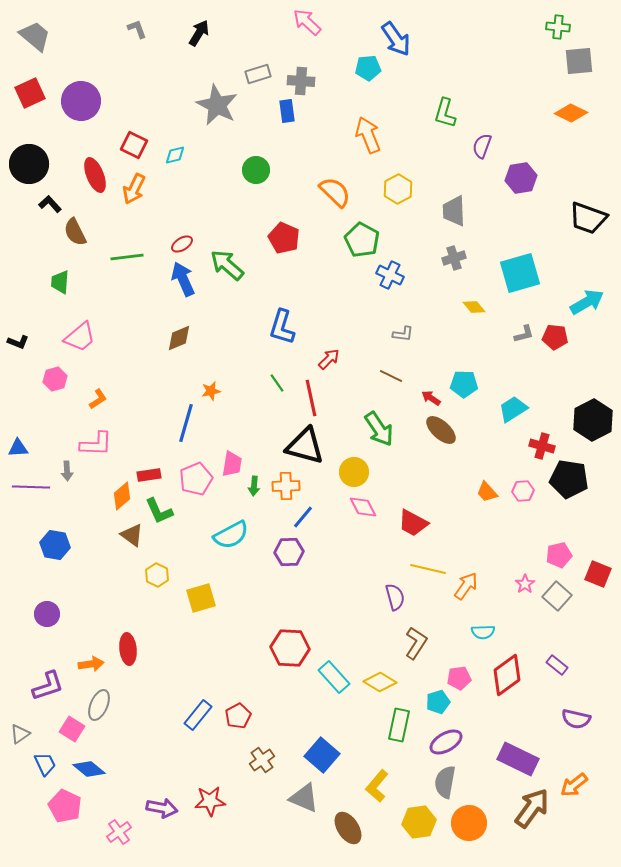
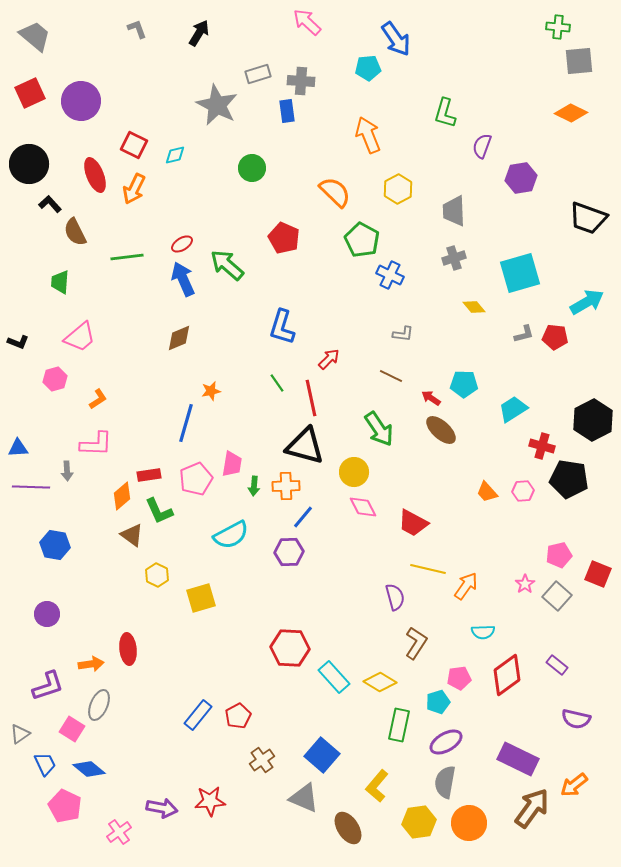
green circle at (256, 170): moved 4 px left, 2 px up
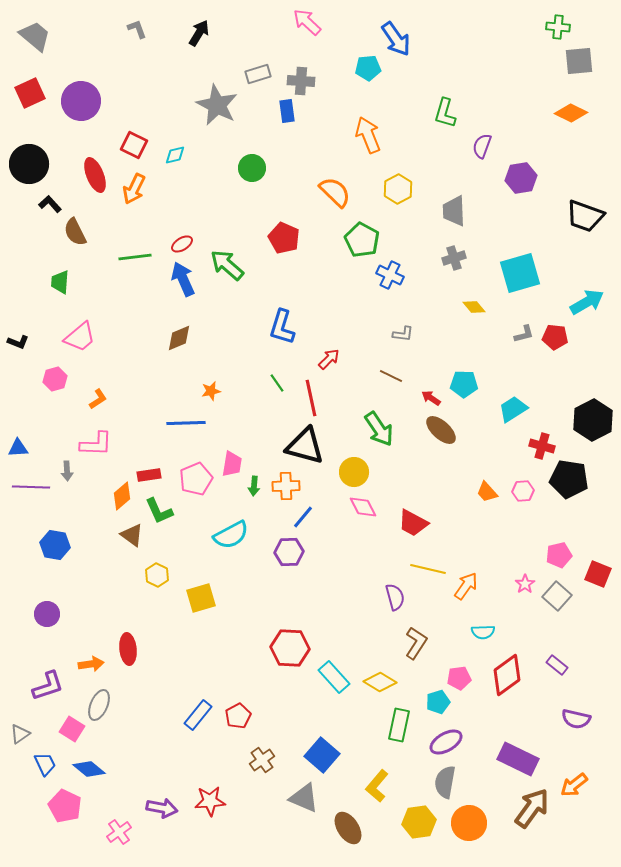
black trapezoid at (588, 218): moved 3 px left, 2 px up
green line at (127, 257): moved 8 px right
blue line at (186, 423): rotated 72 degrees clockwise
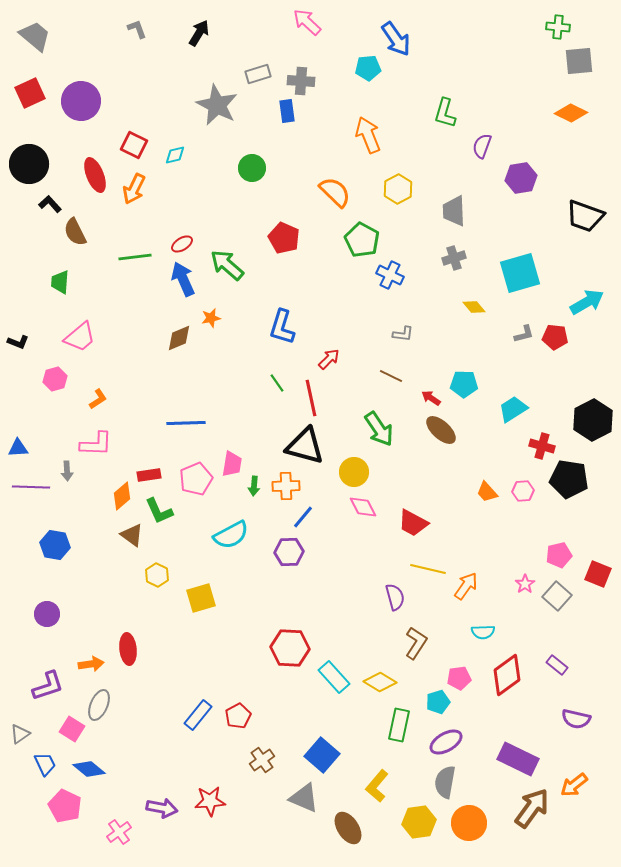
orange star at (211, 391): moved 73 px up
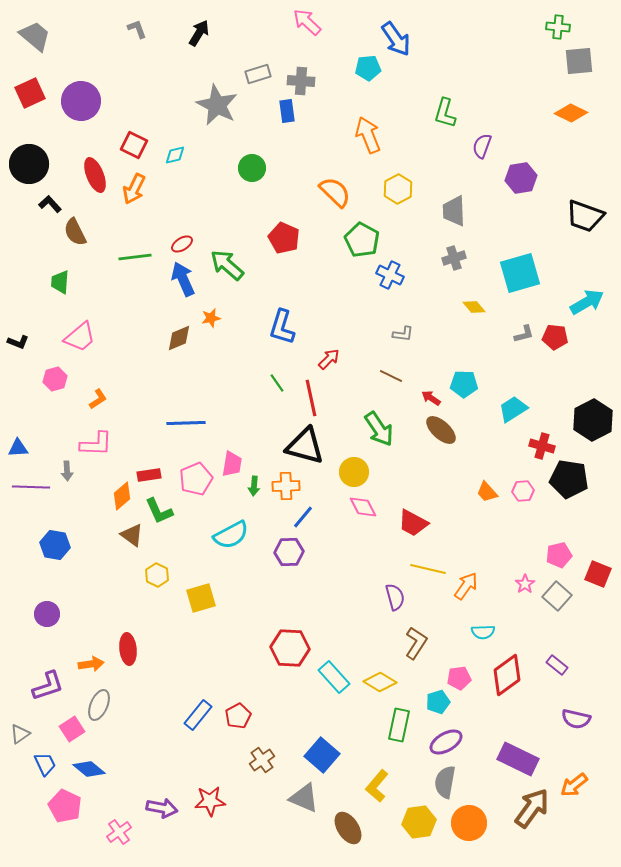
pink square at (72, 729): rotated 25 degrees clockwise
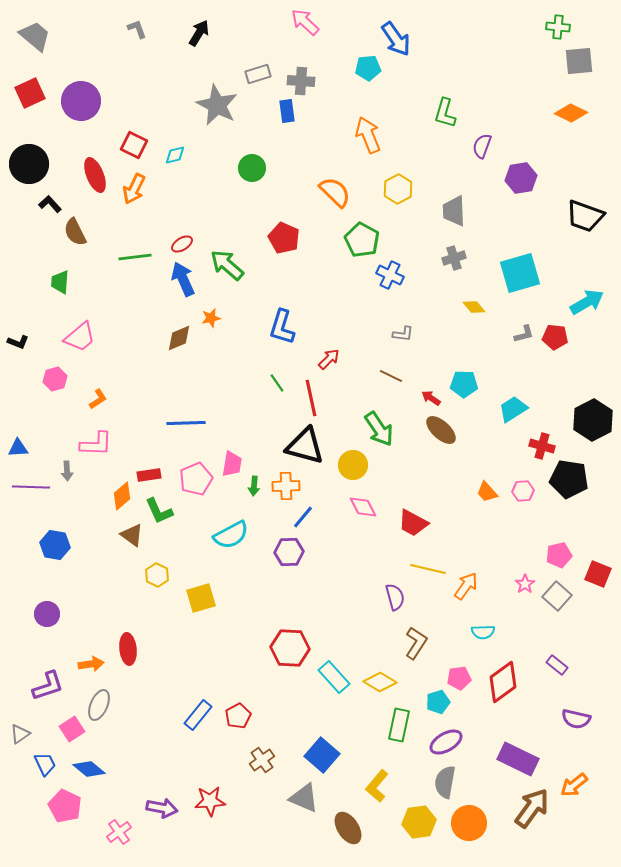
pink arrow at (307, 22): moved 2 px left
yellow circle at (354, 472): moved 1 px left, 7 px up
red diamond at (507, 675): moved 4 px left, 7 px down
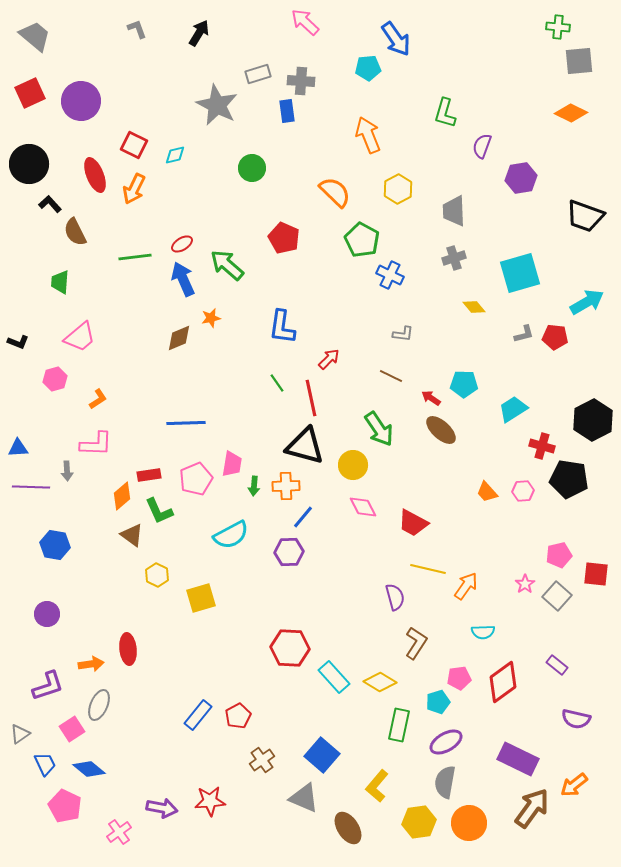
blue L-shape at (282, 327): rotated 9 degrees counterclockwise
red square at (598, 574): moved 2 px left; rotated 16 degrees counterclockwise
